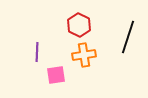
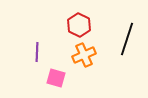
black line: moved 1 px left, 2 px down
orange cross: rotated 15 degrees counterclockwise
pink square: moved 3 px down; rotated 24 degrees clockwise
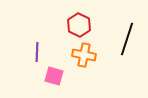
orange cross: rotated 35 degrees clockwise
pink square: moved 2 px left, 2 px up
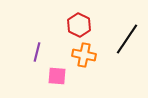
black line: rotated 16 degrees clockwise
purple line: rotated 12 degrees clockwise
pink square: moved 3 px right; rotated 12 degrees counterclockwise
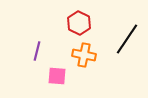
red hexagon: moved 2 px up
purple line: moved 1 px up
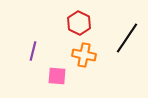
black line: moved 1 px up
purple line: moved 4 px left
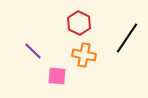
purple line: rotated 60 degrees counterclockwise
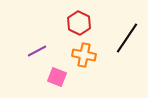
purple line: moved 4 px right; rotated 72 degrees counterclockwise
pink square: moved 1 px down; rotated 18 degrees clockwise
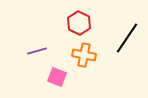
purple line: rotated 12 degrees clockwise
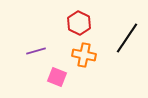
purple line: moved 1 px left
